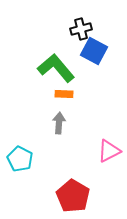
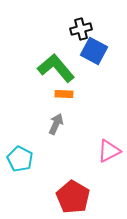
gray arrow: moved 3 px left, 1 px down; rotated 20 degrees clockwise
red pentagon: moved 1 px down
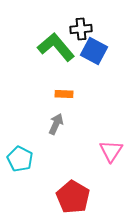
black cross: rotated 10 degrees clockwise
green L-shape: moved 21 px up
pink triangle: moved 2 px right; rotated 30 degrees counterclockwise
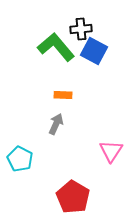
orange rectangle: moved 1 px left, 1 px down
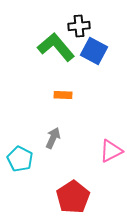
black cross: moved 2 px left, 3 px up
gray arrow: moved 3 px left, 14 px down
pink triangle: rotated 30 degrees clockwise
red pentagon: rotated 8 degrees clockwise
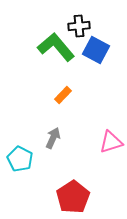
blue square: moved 2 px right, 1 px up
orange rectangle: rotated 48 degrees counterclockwise
pink triangle: moved 9 px up; rotated 10 degrees clockwise
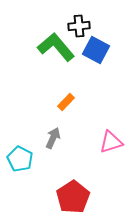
orange rectangle: moved 3 px right, 7 px down
